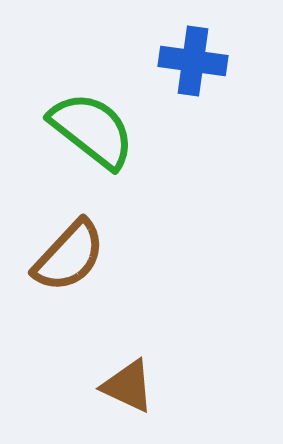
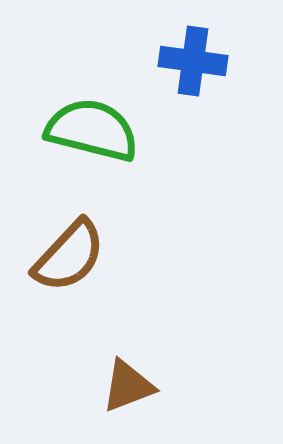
green semicircle: rotated 24 degrees counterclockwise
brown triangle: rotated 46 degrees counterclockwise
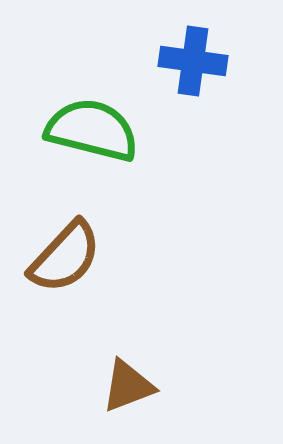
brown semicircle: moved 4 px left, 1 px down
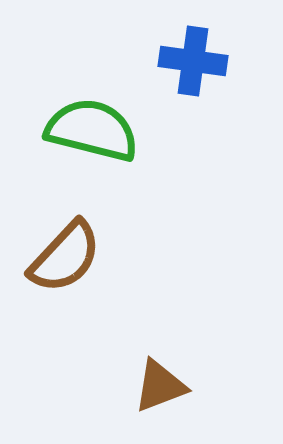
brown triangle: moved 32 px right
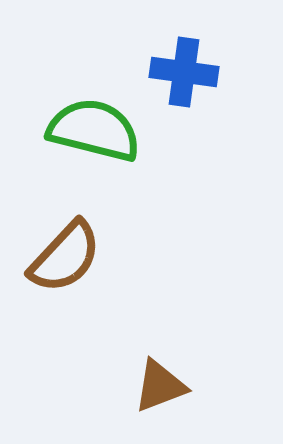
blue cross: moved 9 px left, 11 px down
green semicircle: moved 2 px right
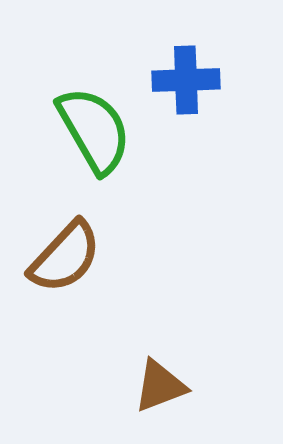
blue cross: moved 2 px right, 8 px down; rotated 10 degrees counterclockwise
green semicircle: rotated 46 degrees clockwise
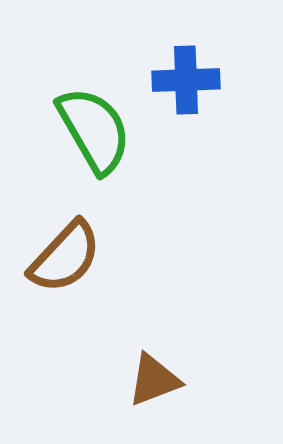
brown triangle: moved 6 px left, 6 px up
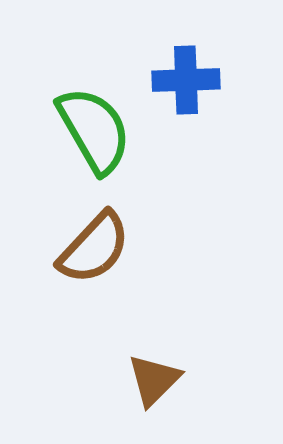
brown semicircle: moved 29 px right, 9 px up
brown triangle: rotated 24 degrees counterclockwise
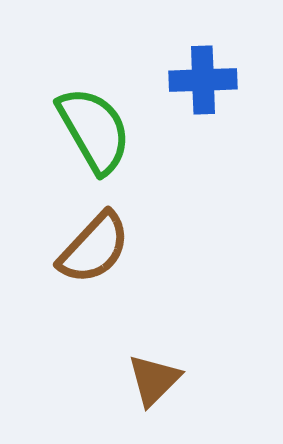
blue cross: moved 17 px right
